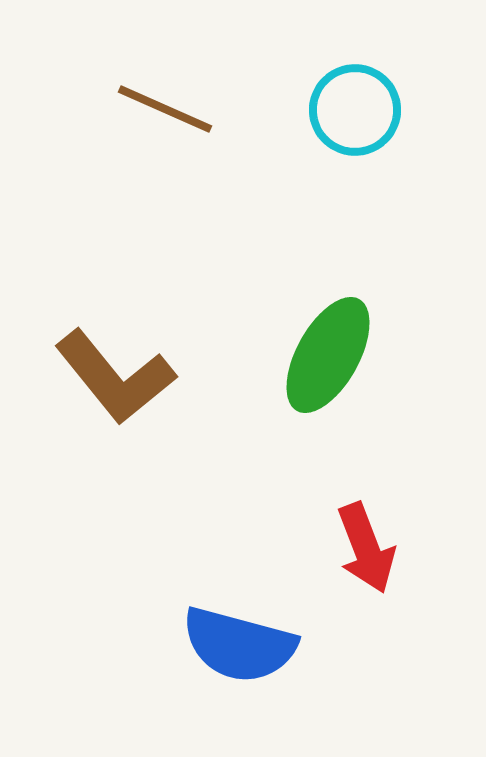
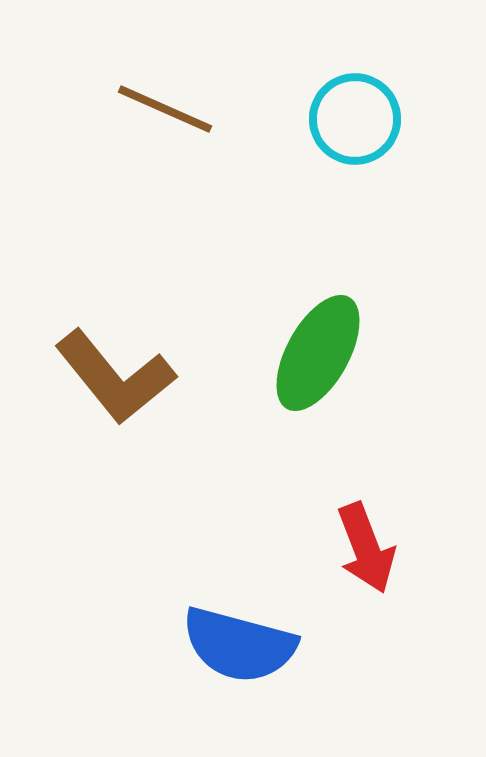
cyan circle: moved 9 px down
green ellipse: moved 10 px left, 2 px up
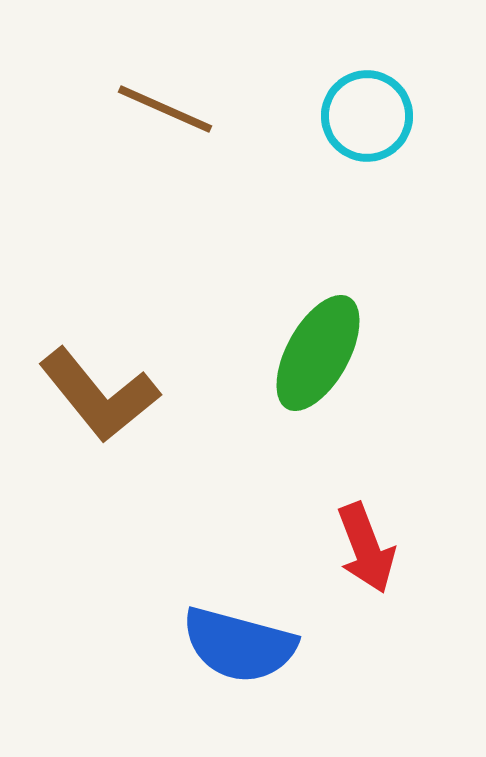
cyan circle: moved 12 px right, 3 px up
brown L-shape: moved 16 px left, 18 px down
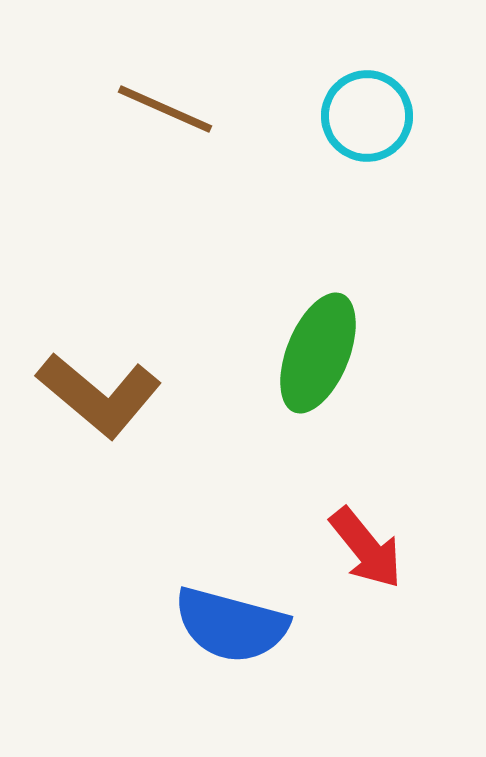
green ellipse: rotated 7 degrees counterclockwise
brown L-shape: rotated 11 degrees counterclockwise
red arrow: rotated 18 degrees counterclockwise
blue semicircle: moved 8 px left, 20 px up
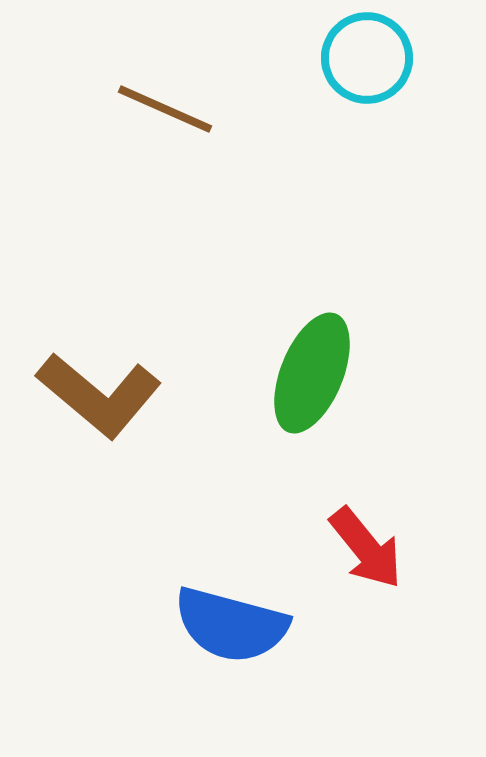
cyan circle: moved 58 px up
green ellipse: moved 6 px left, 20 px down
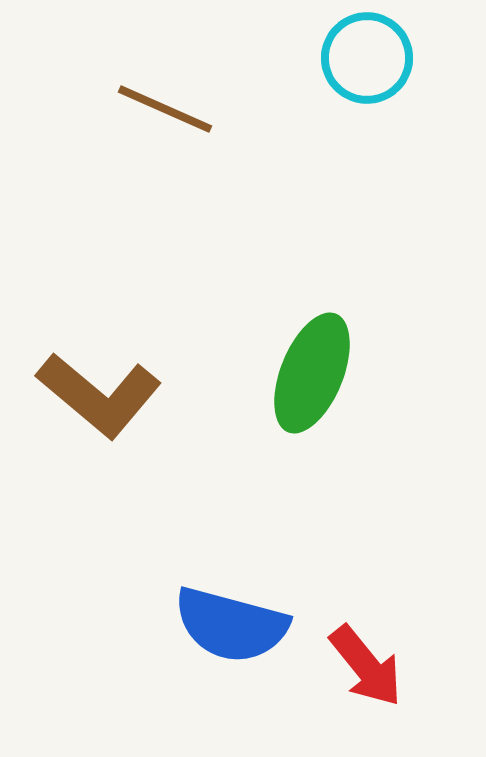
red arrow: moved 118 px down
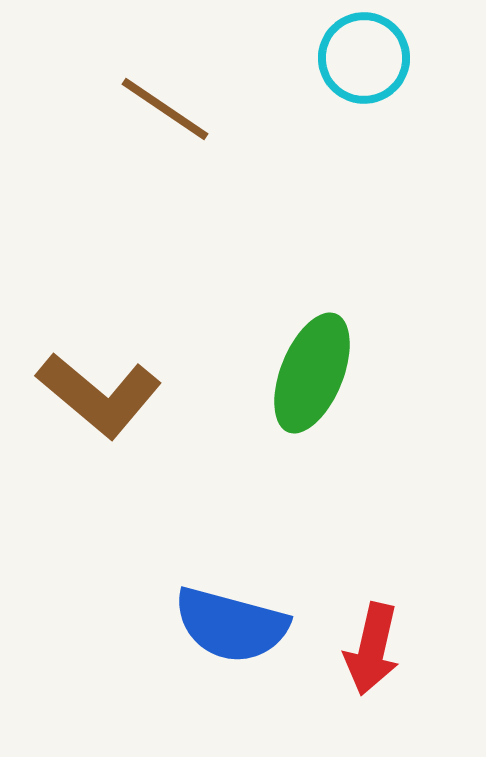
cyan circle: moved 3 px left
brown line: rotated 10 degrees clockwise
red arrow: moved 6 px right, 17 px up; rotated 52 degrees clockwise
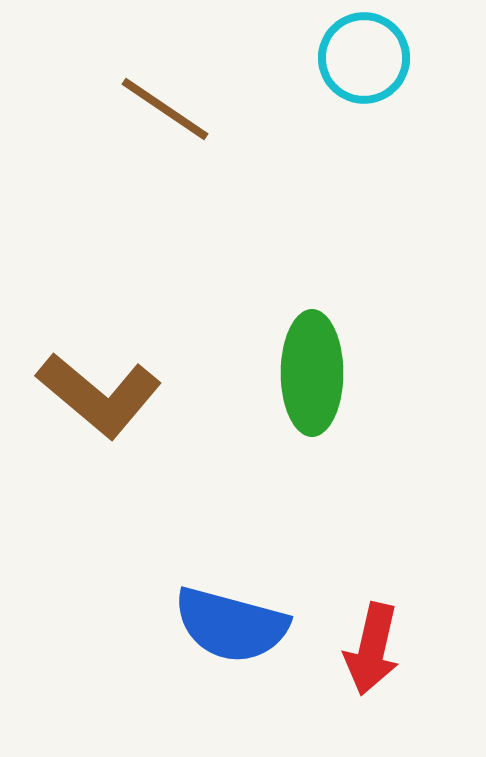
green ellipse: rotated 22 degrees counterclockwise
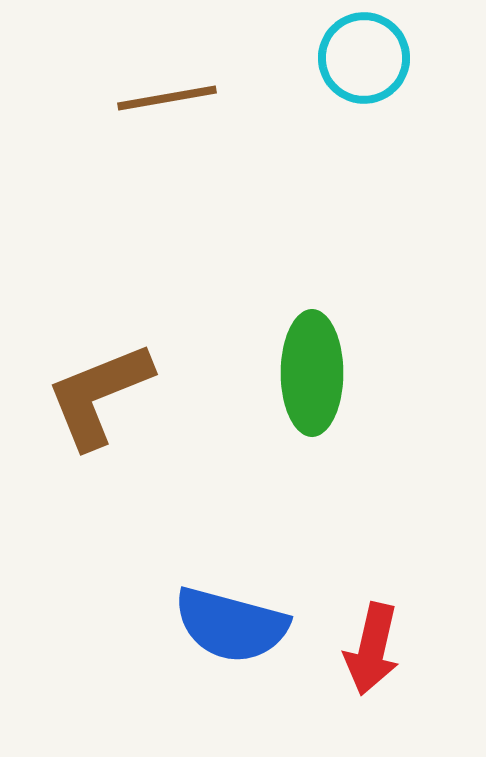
brown line: moved 2 px right, 11 px up; rotated 44 degrees counterclockwise
brown L-shape: rotated 118 degrees clockwise
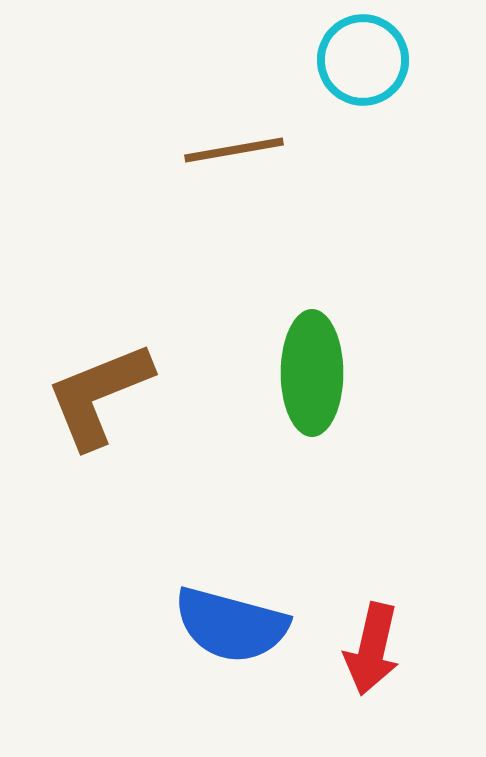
cyan circle: moved 1 px left, 2 px down
brown line: moved 67 px right, 52 px down
